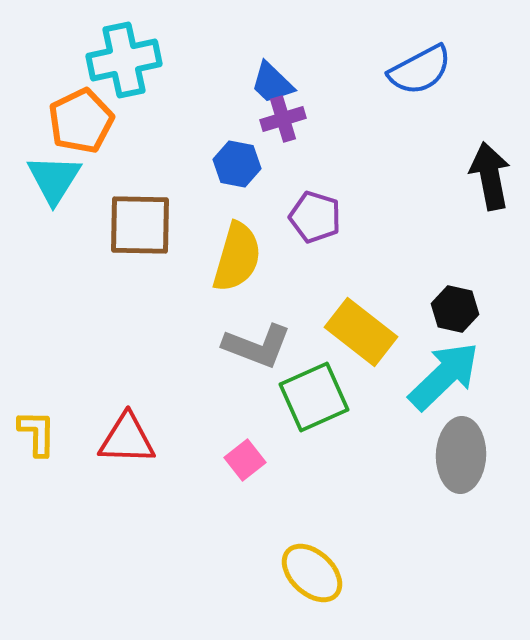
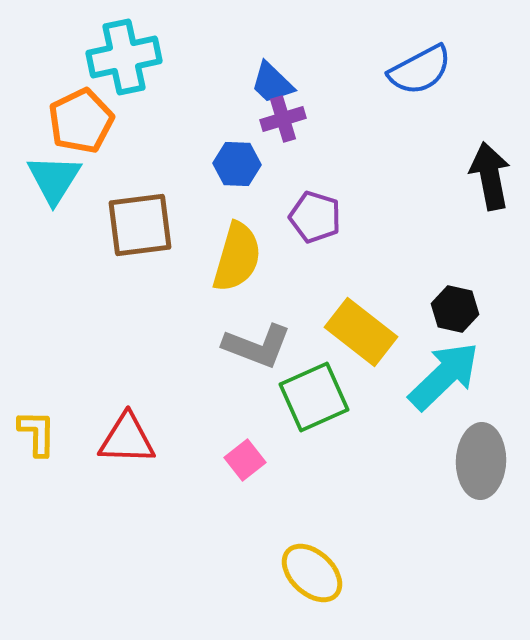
cyan cross: moved 3 px up
blue hexagon: rotated 9 degrees counterclockwise
brown square: rotated 8 degrees counterclockwise
gray ellipse: moved 20 px right, 6 px down
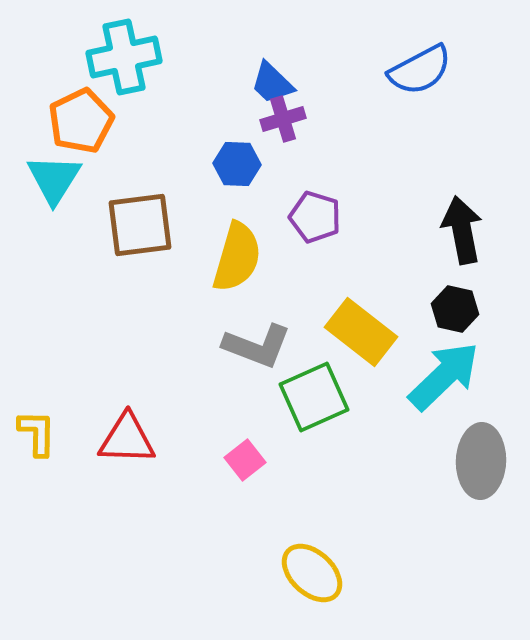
black arrow: moved 28 px left, 54 px down
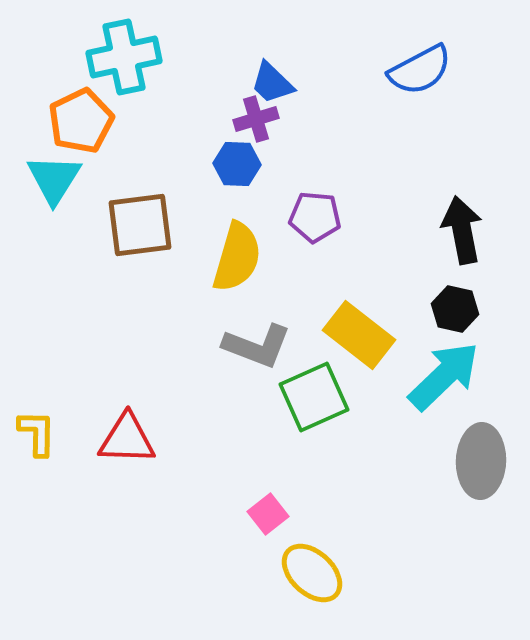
purple cross: moved 27 px left
purple pentagon: rotated 12 degrees counterclockwise
yellow rectangle: moved 2 px left, 3 px down
pink square: moved 23 px right, 54 px down
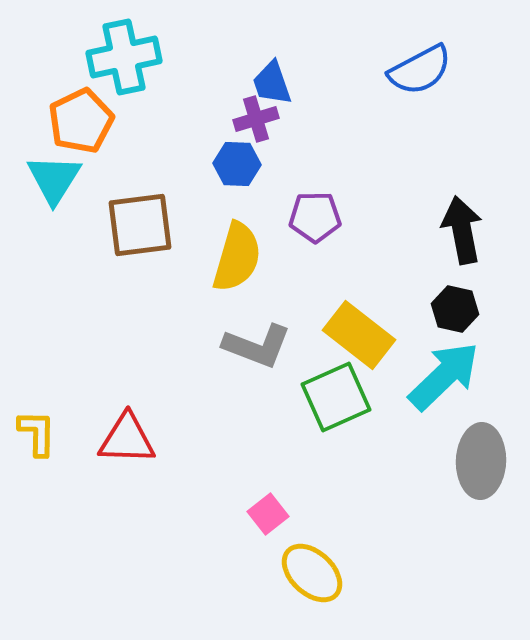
blue trapezoid: rotated 27 degrees clockwise
purple pentagon: rotated 6 degrees counterclockwise
green square: moved 22 px right
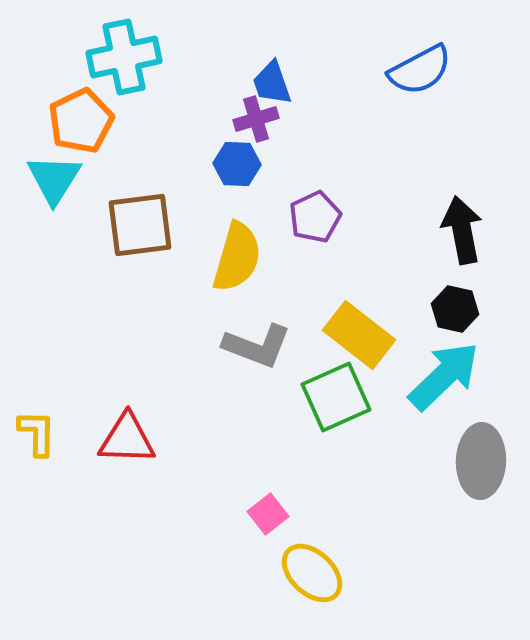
purple pentagon: rotated 24 degrees counterclockwise
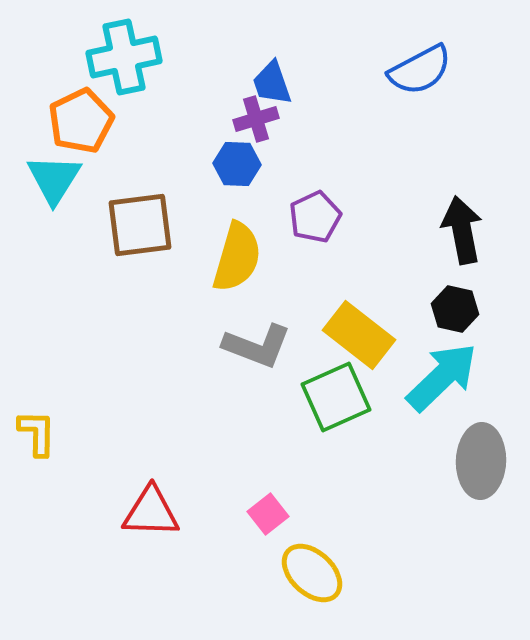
cyan arrow: moved 2 px left, 1 px down
red triangle: moved 24 px right, 73 px down
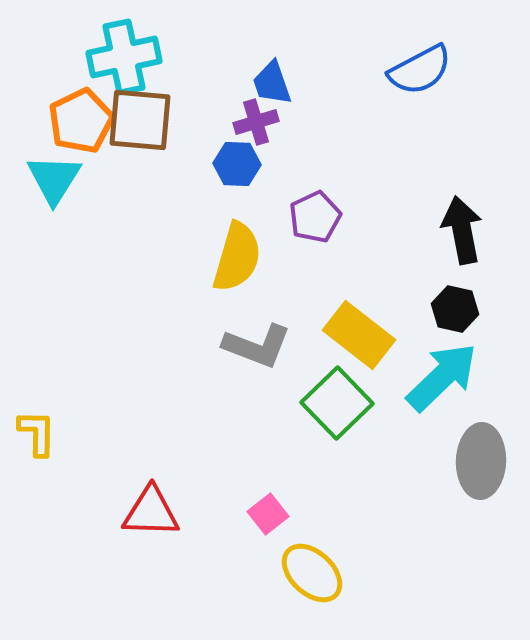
purple cross: moved 3 px down
brown square: moved 105 px up; rotated 12 degrees clockwise
green square: moved 1 px right, 6 px down; rotated 20 degrees counterclockwise
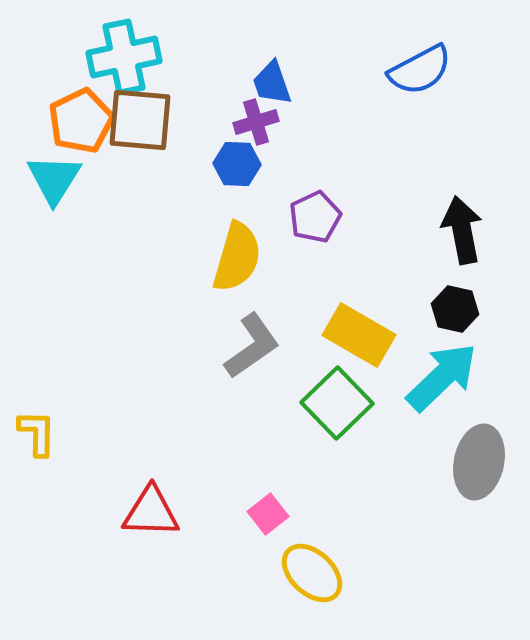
yellow rectangle: rotated 8 degrees counterclockwise
gray L-shape: moved 5 px left; rotated 56 degrees counterclockwise
gray ellipse: moved 2 px left, 1 px down; rotated 10 degrees clockwise
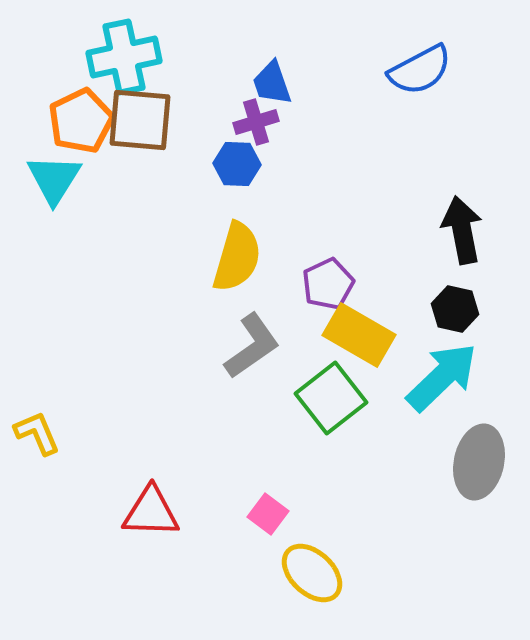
purple pentagon: moved 13 px right, 67 px down
green square: moved 6 px left, 5 px up; rotated 6 degrees clockwise
yellow L-shape: rotated 24 degrees counterclockwise
pink square: rotated 15 degrees counterclockwise
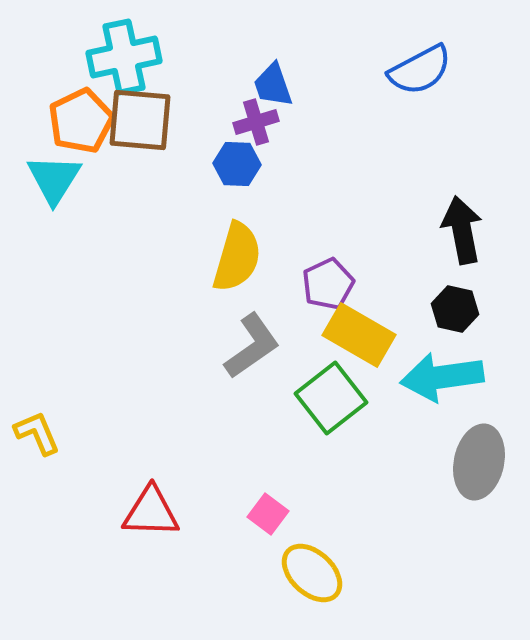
blue trapezoid: moved 1 px right, 2 px down
cyan arrow: rotated 144 degrees counterclockwise
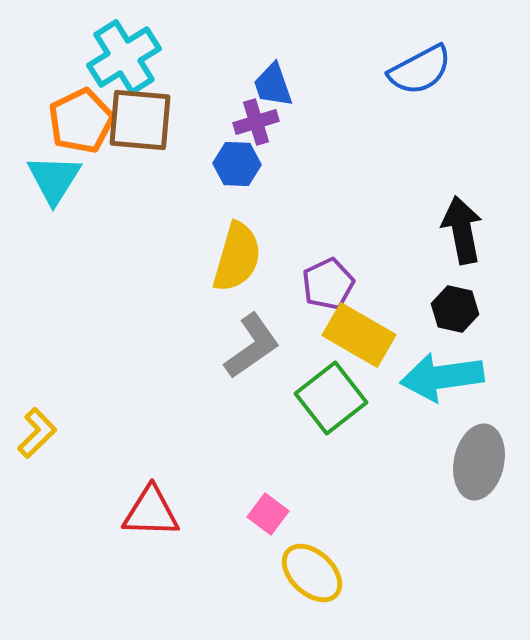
cyan cross: rotated 20 degrees counterclockwise
yellow L-shape: rotated 69 degrees clockwise
